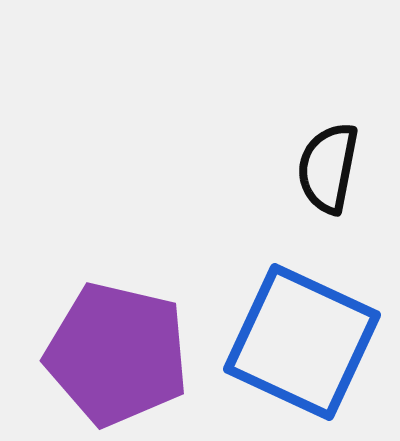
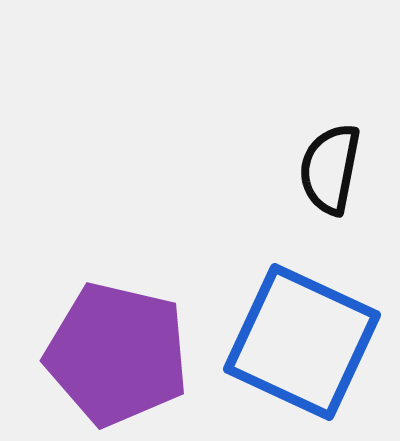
black semicircle: moved 2 px right, 1 px down
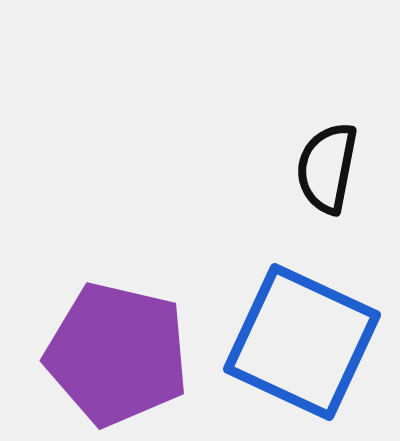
black semicircle: moved 3 px left, 1 px up
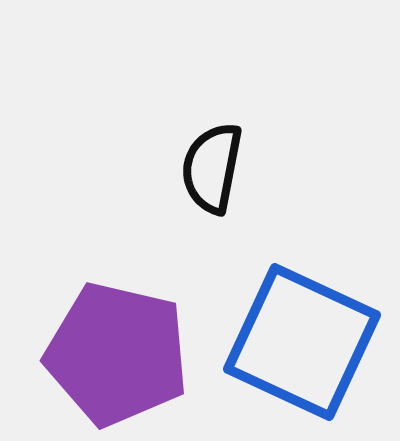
black semicircle: moved 115 px left
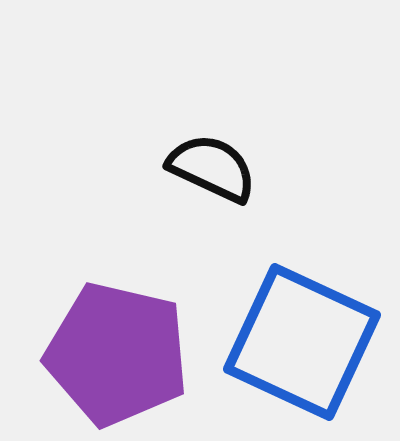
black semicircle: rotated 104 degrees clockwise
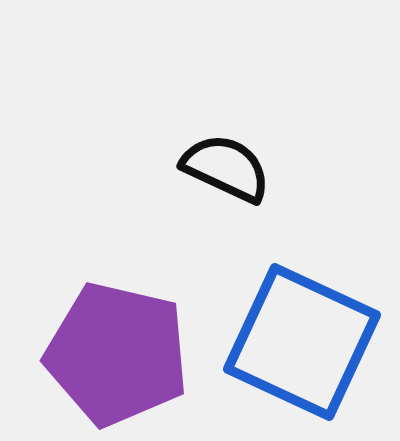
black semicircle: moved 14 px right
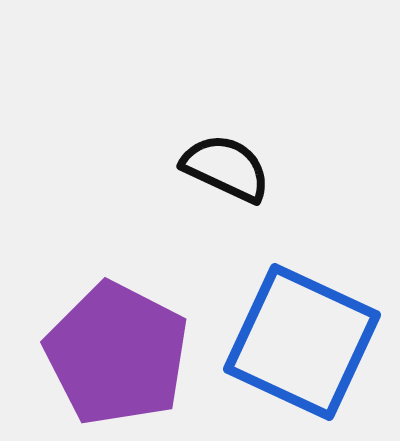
purple pentagon: rotated 14 degrees clockwise
